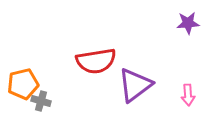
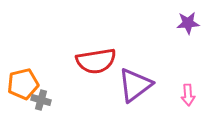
gray cross: moved 1 px up
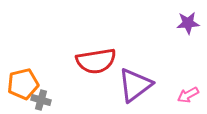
pink arrow: rotated 65 degrees clockwise
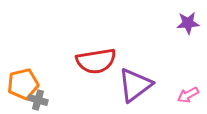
gray cross: moved 3 px left
